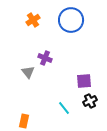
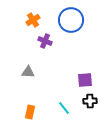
purple cross: moved 17 px up
gray triangle: rotated 48 degrees counterclockwise
purple square: moved 1 px right, 1 px up
black cross: rotated 24 degrees clockwise
orange rectangle: moved 6 px right, 9 px up
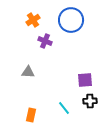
orange rectangle: moved 1 px right, 3 px down
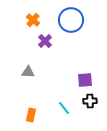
orange cross: rotated 16 degrees counterclockwise
purple cross: rotated 24 degrees clockwise
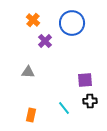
blue circle: moved 1 px right, 3 px down
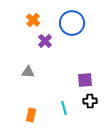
cyan line: rotated 24 degrees clockwise
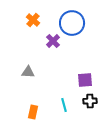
purple cross: moved 8 px right
cyan line: moved 3 px up
orange rectangle: moved 2 px right, 3 px up
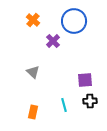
blue circle: moved 2 px right, 2 px up
gray triangle: moved 5 px right; rotated 40 degrees clockwise
